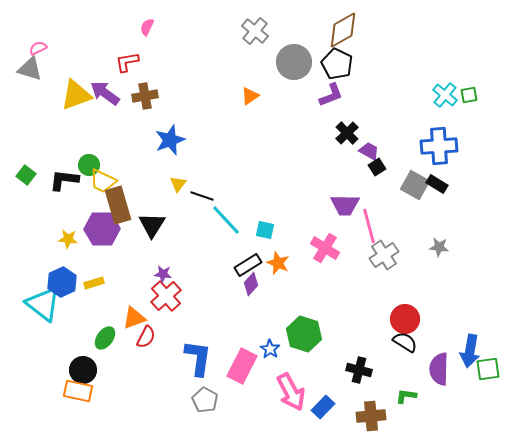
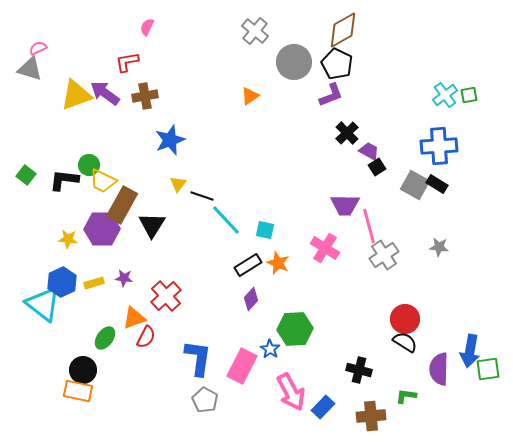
cyan cross at (445, 95): rotated 15 degrees clockwise
brown rectangle at (118, 205): moved 4 px right; rotated 45 degrees clockwise
purple star at (163, 274): moved 39 px left, 4 px down
purple diamond at (251, 284): moved 15 px down
green hexagon at (304, 334): moved 9 px left, 5 px up; rotated 20 degrees counterclockwise
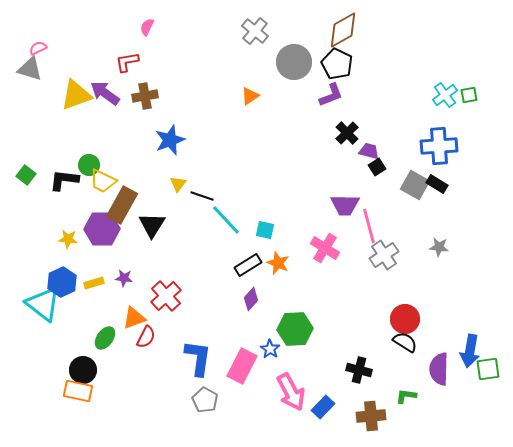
purple trapezoid at (369, 151): rotated 15 degrees counterclockwise
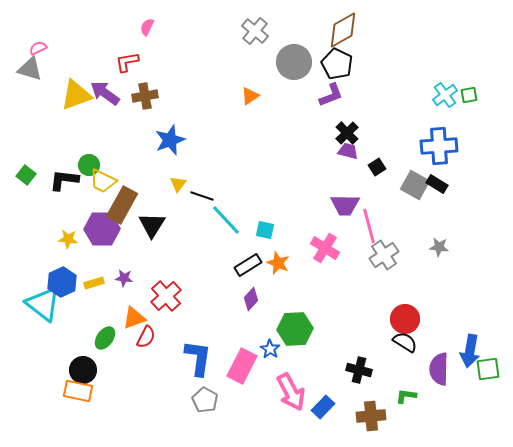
purple trapezoid at (369, 151): moved 21 px left
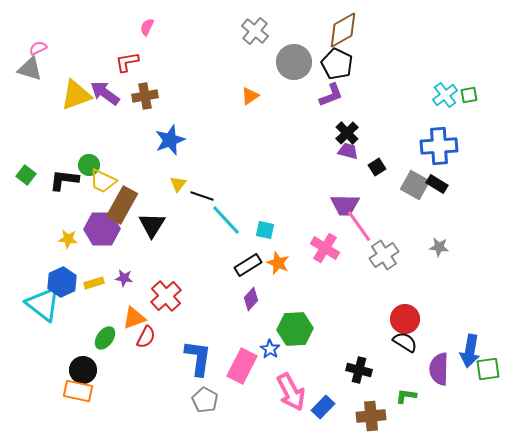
pink line at (369, 226): moved 10 px left; rotated 20 degrees counterclockwise
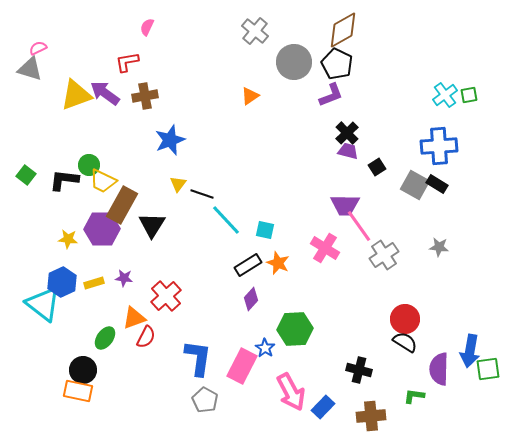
black line at (202, 196): moved 2 px up
blue star at (270, 349): moved 5 px left, 1 px up
green L-shape at (406, 396): moved 8 px right
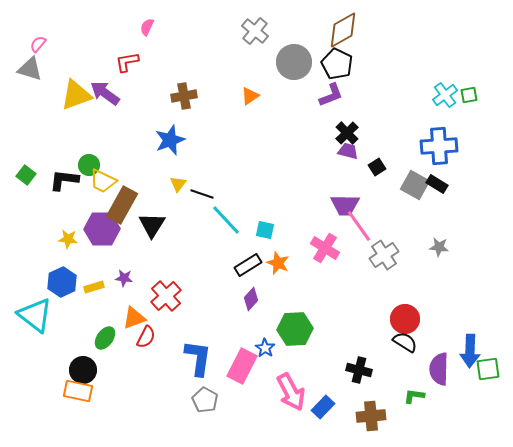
pink semicircle at (38, 48): moved 4 px up; rotated 24 degrees counterclockwise
brown cross at (145, 96): moved 39 px right
yellow rectangle at (94, 283): moved 4 px down
cyan triangle at (43, 304): moved 8 px left, 11 px down
blue arrow at (470, 351): rotated 8 degrees counterclockwise
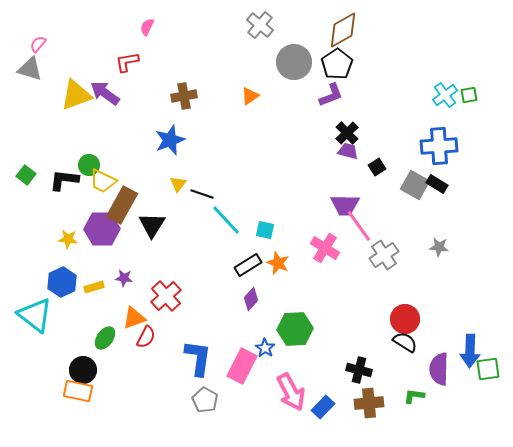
gray cross at (255, 31): moved 5 px right, 6 px up
black pentagon at (337, 64): rotated 12 degrees clockwise
brown cross at (371, 416): moved 2 px left, 13 px up
